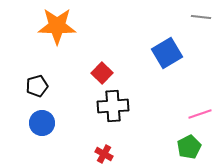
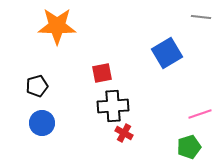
red square: rotated 35 degrees clockwise
green pentagon: rotated 10 degrees clockwise
red cross: moved 20 px right, 21 px up
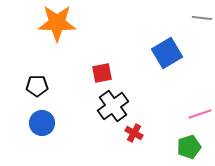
gray line: moved 1 px right, 1 px down
orange star: moved 3 px up
black pentagon: rotated 15 degrees clockwise
black cross: rotated 32 degrees counterclockwise
red cross: moved 10 px right
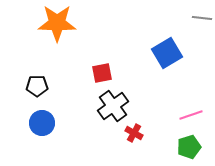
pink line: moved 9 px left, 1 px down
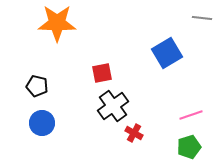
black pentagon: rotated 15 degrees clockwise
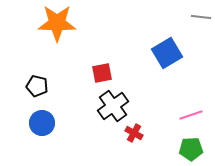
gray line: moved 1 px left, 1 px up
green pentagon: moved 2 px right, 2 px down; rotated 15 degrees clockwise
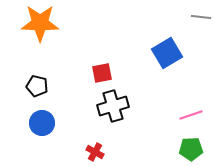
orange star: moved 17 px left
black cross: rotated 20 degrees clockwise
red cross: moved 39 px left, 19 px down
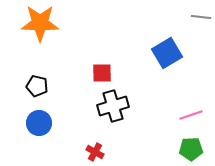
red square: rotated 10 degrees clockwise
blue circle: moved 3 px left
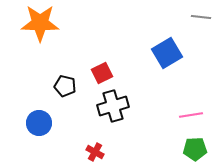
red square: rotated 25 degrees counterclockwise
black pentagon: moved 28 px right
pink line: rotated 10 degrees clockwise
green pentagon: moved 4 px right
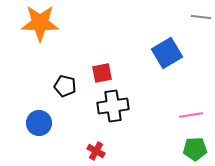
red square: rotated 15 degrees clockwise
black cross: rotated 8 degrees clockwise
red cross: moved 1 px right, 1 px up
